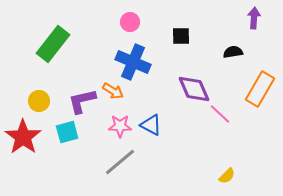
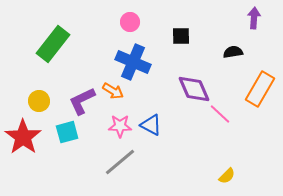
purple L-shape: rotated 12 degrees counterclockwise
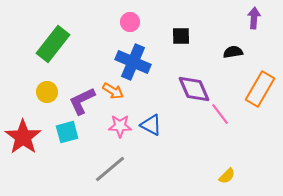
yellow circle: moved 8 px right, 9 px up
pink line: rotated 10 degrees clockwise
gray line: moved 10 px left, 7 px down
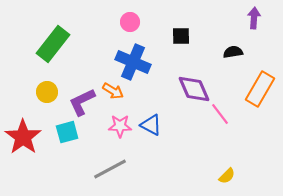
purple L-shape: moved 1 px down
gray line: rotated 12 degrees clockwise
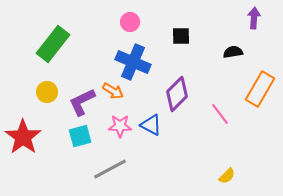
purple diamond: moved 17 px left, 5 px down; rotated 68 degrees clockwise
cyan square: moved 13 px right, 4 px down
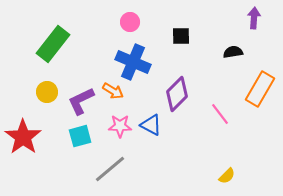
purple L-shape: moved 1 px left, 1 px up
gray line: rotated 12 degrees counterclockwise
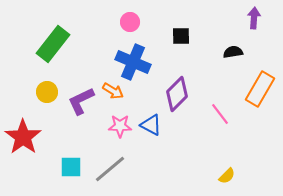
cyan square: moved 9 px left, 31 px down; rotated 15 degrees clockwise
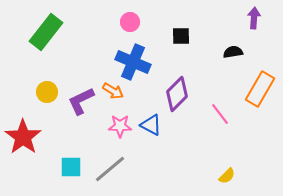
green rectangle: moved 7 px left, 12 px up
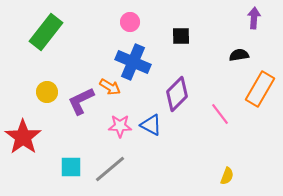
black semicircle: moved 6 px right, 3 px down
orange arrow: moved 3 px left, 4 px up
yellow semicircle: rotated 24 degrees counterclockwise
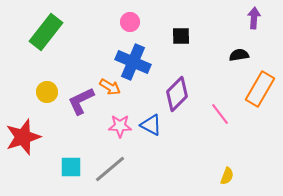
red star: rotated 18 degrees clockwise
